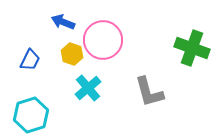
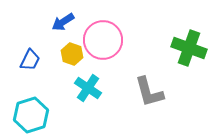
blue arrow: rotated 55 degrees counterclockwise
green cross: moved 3 px left
cyan cross: rotated 16 degrees counterclockwise
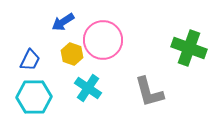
cyan hexagon: moved 3 px right, 18 px up; rotated 16 degrees clockwise
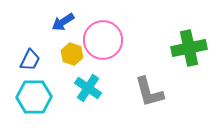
green cross: rotated 32 degrees counterclockwise
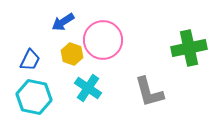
cyan hexagon: rotated 12 degrees clockwise
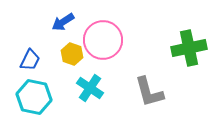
cyan cross: moved 2 px right
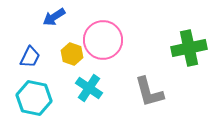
blue arrow: moved 9 px left, 5 px up
blue trapezoid: moved 3 px up
cyan cross: moved 1 px left
cyan hexagon: moved 1 px down
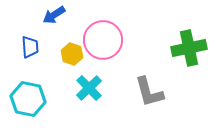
blue arrow: moved 2 px up
blue trapezoid: moved 10 px up; rotated 30 degrees counterclockwise
cyan cross: rotated 12 degrees clockwise
cyan hexagon: moved 6 px left, 1 px down
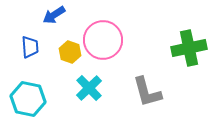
yellow hexagon: moved 2 px left, 2 px up
gray L-shape: moved 2 px left
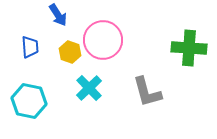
blue arrow: moved 4 px right; rotated 90 degrees counterclockwise
green cross: rotated 16 degrees clockwise
cyan hexagon: moved 1 px right, 2 px down
